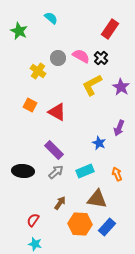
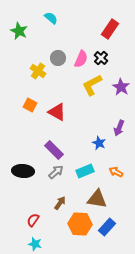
pink semicircle: moved 3 px down; rotated 84 degrees clockwise
orange arrow: moved 1 px left, 2 px up; rotated 40 degrees counterclockwise
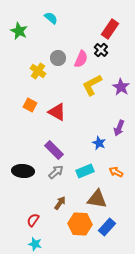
black cross: moved 8 px up
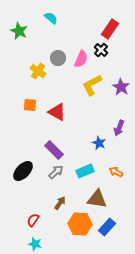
orange square: rotated 24 degrees counterclockwise
black ellipse: rotated 50 degrees counterclockwise
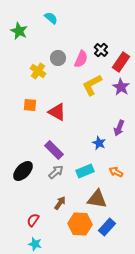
red rectangle: moved 11 px right, 33 px down
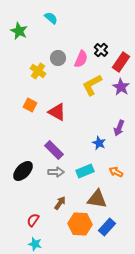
orange square: rotated 24 degrees clockwise
gray arrow: rotated 42 degrees clockwise
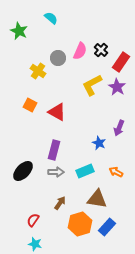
pink semicircle: moved 1 px left, 8 px up
purple star: moved 4 px left
purple rectangle: rotated 60 degrees clockwise
orange hexagon: rotated 20 degrees counterclockwise
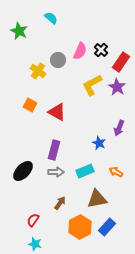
gray circle: moved 2 px down
brown triangle: rotated 20 degrees counterclockwise
orange hexagon: moved 3 px down; rotated 10 degrees counterclockwise
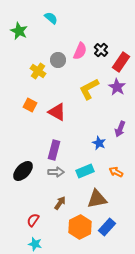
yellow L-shape: moved 3 px left, 4 px down
purple arrow: moved 1 px right, 1 px down
